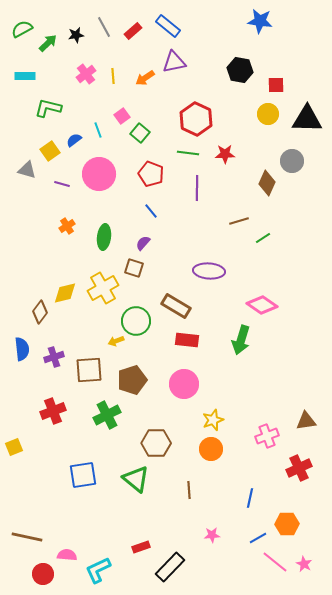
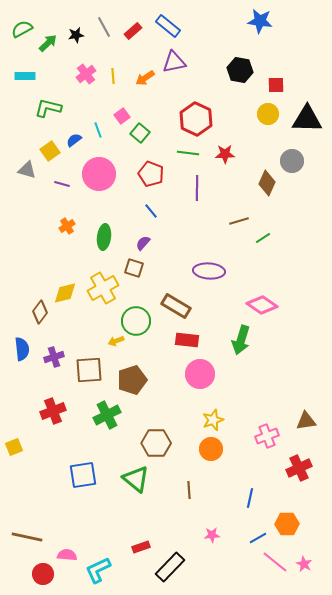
pink circle at (184, 384): moved 16 px right, 10 px up
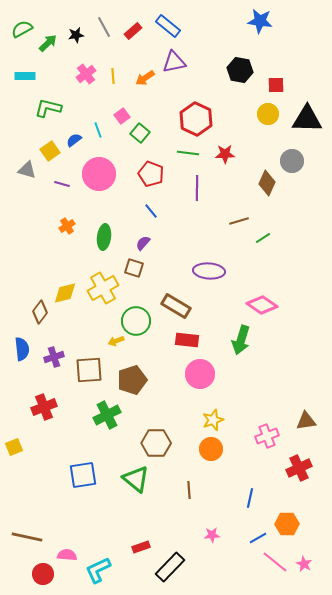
red cross at (53, 411): moved 9 px left, 4 px up
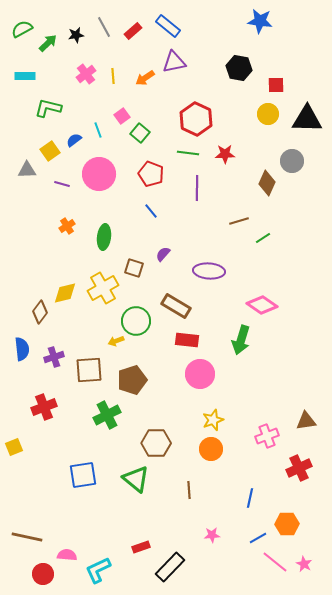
black hexagon at (240, 70): moved 1 px left, 2 px up
gray triangle at (27, 170): rotated 18 degrees counterclockwise
purple semicircle at (143, 243): moved 20 px right, 11 px down
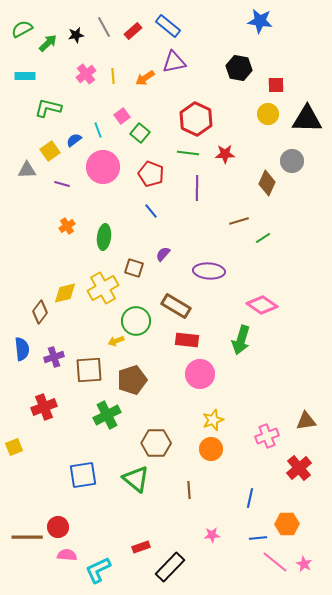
pink circle at (99, 174): moved 4 px right, 7 px up
red cross at (299, 468): rotated 15 degrees counterclockwise
brown line at (27, 537): rotated 12 degrees counterclockwise
blue line at (258, 538): rotated 24 degrees clockwise
red circle at (43, 574): moved 15 px right, 47 px up
